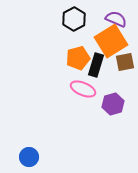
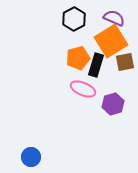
purple semicircle: moved 2 px left, 1 px up
blue circle: moved 2 px right
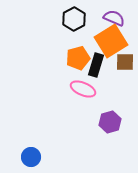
brown square: rotated 12 degrees clockwise
purple hexagon: moved 3 px left, 18 px down
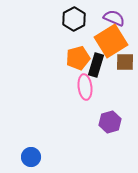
pink ellipse: moved 2 px right, 2 px up; rotated 60 degrees clockwise
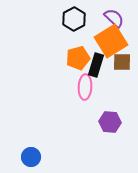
purple semicircle: rotated 20 degrees clockwise
brown square: moved 3 px left
pink ellipse: rotated 10 degrees clockwise
purple hexagon: rotated 20 degrees clockwise
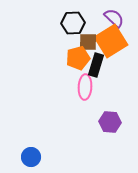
black hexagon: moved 1 px left, 4 px down; rotated 25 degrees clockwise
brown square: moved 34 px left, 20 px up
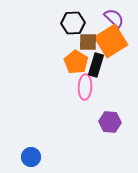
orange pentagon: moved 2 px left, 4 px down; rotated 25 degrees counterclockwise
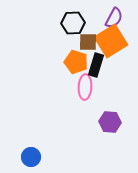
purple semicircle: rotated 75 degrees clockwise
orange pentagon: rotated 15 degrees counterclockwise
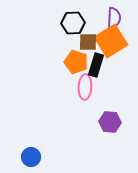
purple semicircle: rotated 25 degrees counterclockwise
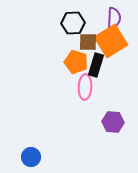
purple hexagon: moved 3 px right
